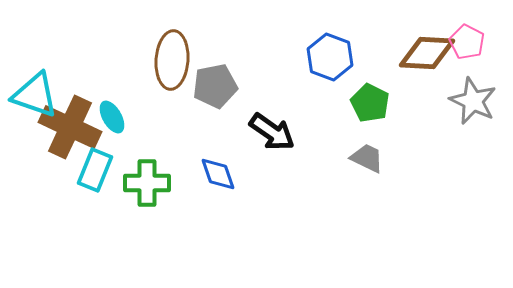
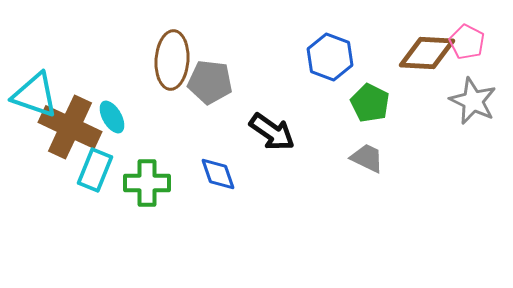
gray pentagon: moved 5 px left, 4 px up; rotated 18 degrees clockwise
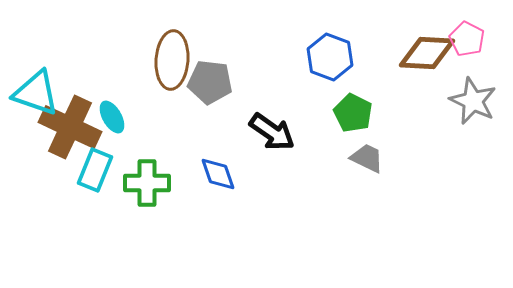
pink pentagon: moved 3 px up
cyan triangle: moved 1 px right, 2 px up
green pentagon: moved 17 px left, 10 px down
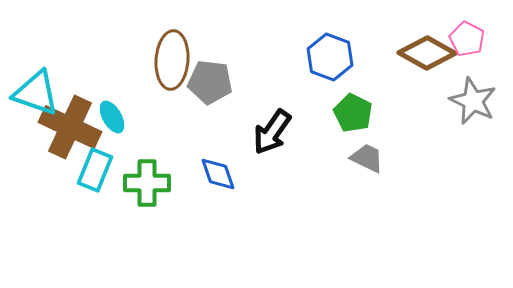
brown diamond: rotated 26 degrees clockwise
black arrow: rotated 90 degrees clockwise
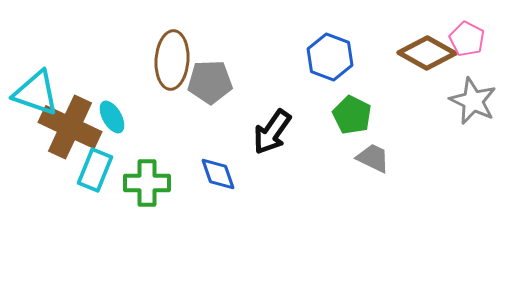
gray pentagon: rotated 9 degrees counterclockwise
green pentagon: moved 1 px left, 2 px down
gray trapezoid: moved 6 px right
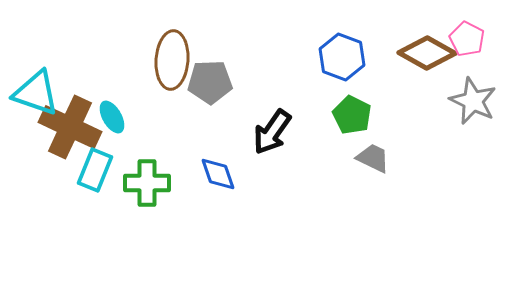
blue hexagon: moved 12 px right
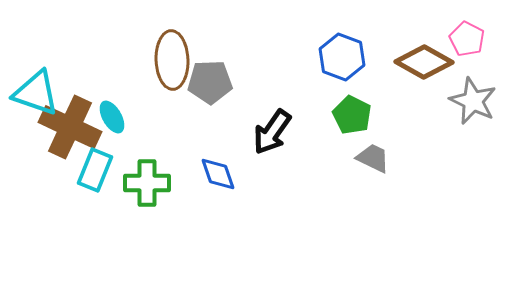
brown diamond: moved 3 px left, 9 px down
brown ellipse: rotated 6 degrees counterclockwise
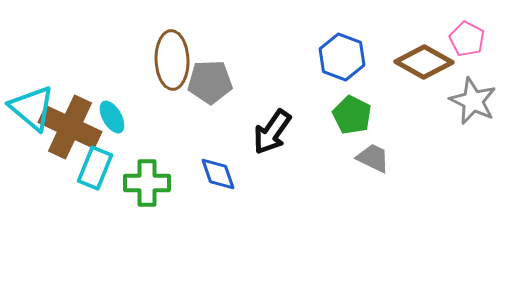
cyan triangle: moved 4 px left, 15 px down; rotated 21 degrees clockwise
cyan rectangle: moved 2 px up
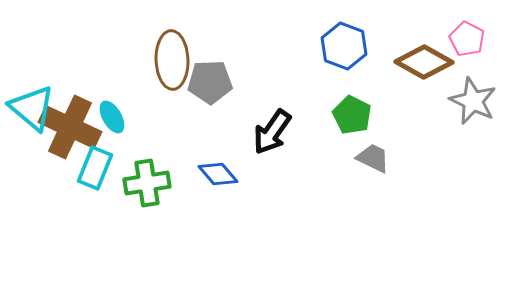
blue hexagon: moved 2 px right, 11 px up
blue diamond: rotated 21 degrees counterclockwise
green cross: rotated 9 degrees counterclockwise
